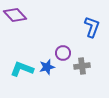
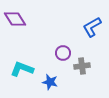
purple diamond: moved 4 px down; rotated 10 degrees clockwise
blue L-shape: rotated 140 degrees counterclockwise
blue star: moved 3 px right, 15 px down; rotated 28 degrees clockwise
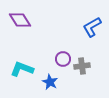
purple diamond: moved 5 px right, 1 px down
purple circle: moved 6 px down
blue star: rotated 14 degrees clockwise
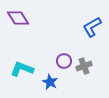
purple diamond: moved 2 px left, 2 px up
purple circle: moved 1 px right, 2 px down
gray cross: moved 2 px right; rotated 14 degrees counterclockwise
